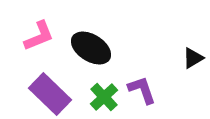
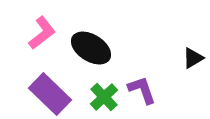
pink L-shape: moved 3 px right, 3 px up; rotated 16 degrees counterclockwise
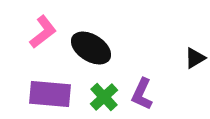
pink L-shape: moved 1 px right, 1 px up
black triangle: moved 2 px right
purple L-shape: moved 4 px down; rotated 136 degrees counterclockwise
purple rectangle: rotated 39 degrees counterclockwise
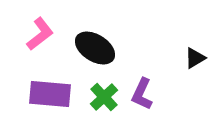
pink L-shape: moved 3 px left, 2 px down
black ellipse: moved 4 px right
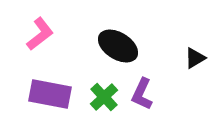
black ellipse: moved 23 px right, 2 px up
purple rectangle: rotated 6 degrees clockwise
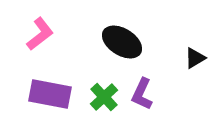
black ellipse: moved 4 px right, 4 px up
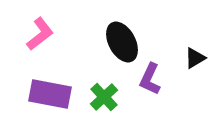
black ellipse: rotated 30 degrees clockwise
purple L-shape: moved 8 px right, 15 px up
